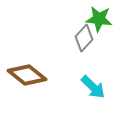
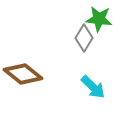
gray diamond: rotated 12 degrees counterclockwise
brown diamond: moved 4 px left, 1 px up
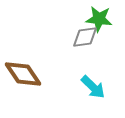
gray diamond: moved 1 px right, 1 px up; rotated 52 degrees clockwise
brown diamond: rotated 18 degrees clockwise
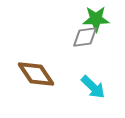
green star: moved 3 px left; rotated 8 degrees counterclockwise
brown diamond: moved 13 px right
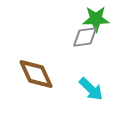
brown diamond: rotated 9 degrees clockwise
cyan arrow: moved 2 px left, 2 px down
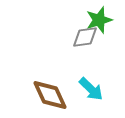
green star: moved 3 px right, 1 px down; rotated 16 degrees counterclockwise
brown diamond: moved 14 px right, 21 px down
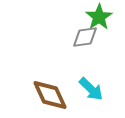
green star: moved 3 px up; rotated 16 degrees counterclockwise
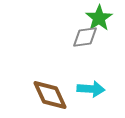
green star: moved 1 px down
cyan arrow: rotated 40 degrees counterclockwise
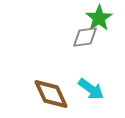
cyan arrow: rotated 32 degrees clockwise
brown diamond: moved 1 px right, 1 px up
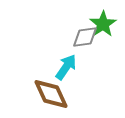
green star: moved 4 px right, 6 px down
cyan arrow: moved 25 px left, 22 px up; rotated 92 degrees counterclockwise
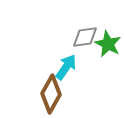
green star: moved 5 px right, 20 px down; rotated 12 degrees counterclockwise
brown diamond: rotated 54 degrees clockwise
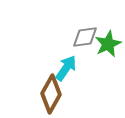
green star: rotated 20 degrees clockwise
cyan arrow: moved 1 px down
